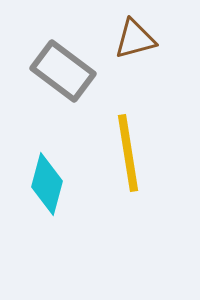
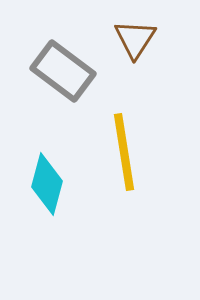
brown triangle: rotated 42 degrees counterclockwise
yellow line: moved 4 px left, 1 px up
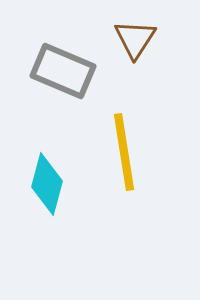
gray rectangle: rotated 14 degrees counterclockwise
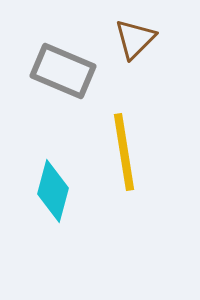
brown triangle: rotated 12 degrees clockwise
cyan diamond: moved 6 px right, 7 px down
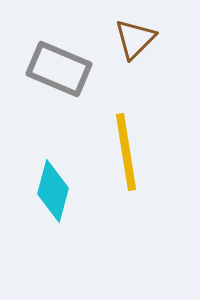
gray rectangle: moved 4 px left, 2 px up
yellow line: moved 2 px right
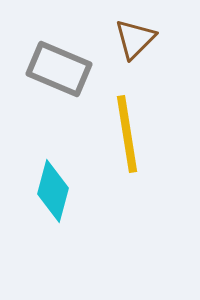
yellow line: moved 1 px right, 18 px up
